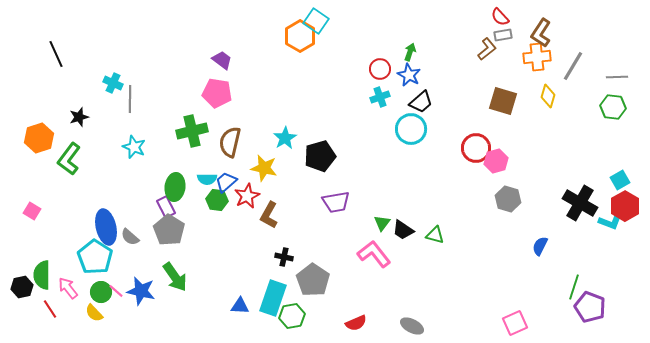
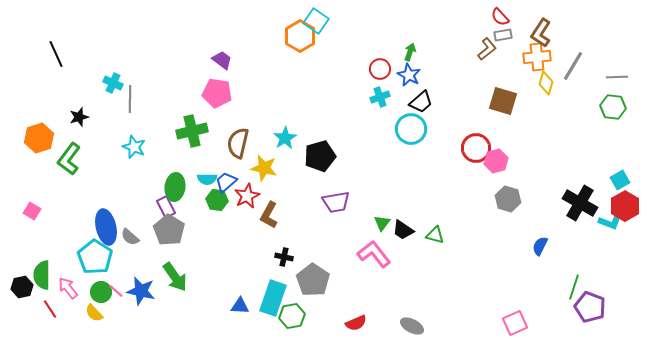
yellow diamond at (548, 96): moved 2 px left, 13 px up
brown semicircle at (230, 142): moved 8 px right, 1 px down
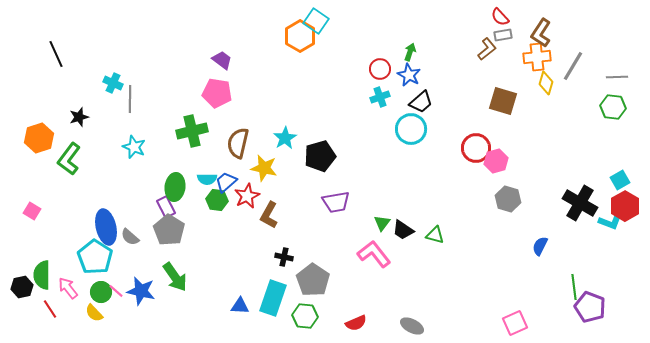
green line at (574, 287): rotated 25 degrees counterclockwise
green hexagon at (292, 316): moved 13 px right; rotated 15 degrees clockwise
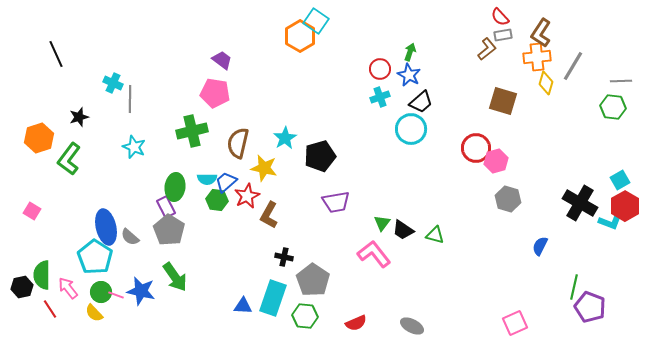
gray line at (617, 77): moved 4 px right, 4 px down
pink pentagon at (217, 93): moved 2 px left
green line at (574, 287): rotated 20 degrees clockwise
pink line at (116, 291): moved 4 px down; rotated 21 degrees counterclockwise
blue triangle at (240, 306): moved 3 px right
